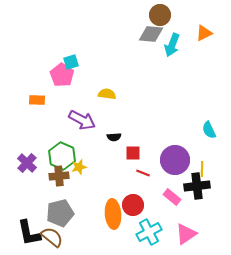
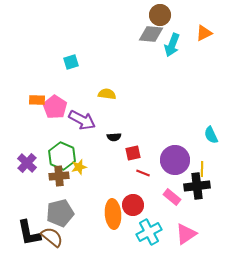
pink pentagon: moved 7 px left, 32 px down
cyan semicircle: moved 2 px right, 5 px down
red square: rotated 14 degrees counterclockwise
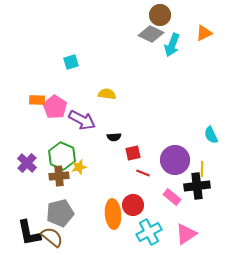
gray diamond: rotated 20 degrees clockwise
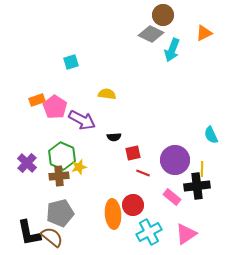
brown circle: moved 3 px right
cyan arrow: moved 5 px down
orange rectangle: rotated 21 degrees counterclockwise
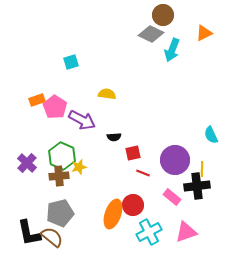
orange ellipse: rotated 24 degrees clockwise
pink triangle: moved 2 px up; rotated 15 degrees clockwise
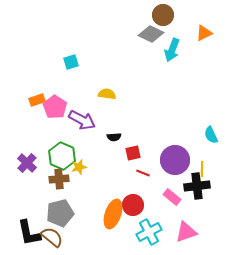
brown cross: moved 3 px down
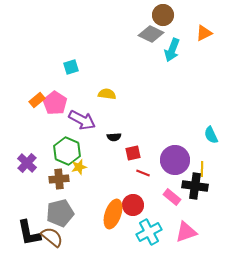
cyan square: moved 5 px down
orange rectangle: rotated 21 degrees counterclockwise
pink pentagon: moved 4 px up
green hexagon: moved 5 px right, 5 px up
black cross: moved 2 px left; rotated 15 degrees clockwise
